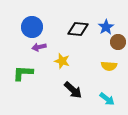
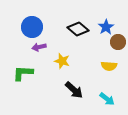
black diamond: rotated 35 degrees clockwise
black arrow: moved 1 px right
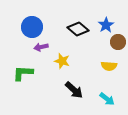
blue star: moved 2 px up
purple arrow: moved 2 px right
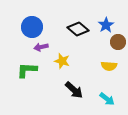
green L-shape: moved 4 px right, 3 px up
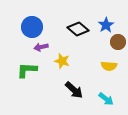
cyan arrow: moved 1 px left
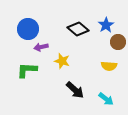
blue circle: moved 4 px left, 2 px down
black arrow: moved 1 px right
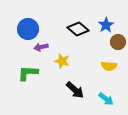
green L-shape: moved 1 px right, 3 px down
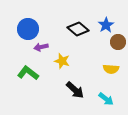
yellow semicircle: moved 2 px right, 3 px down
green L-shape: rotated 35 degrees clockwise
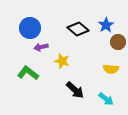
blue circle: moved 2 px right, 1 px up
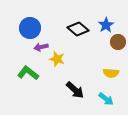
yellow star: moved 5 px left, 2 px up
yellow semicircle: moved 4 px down
